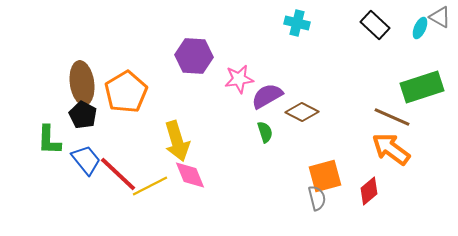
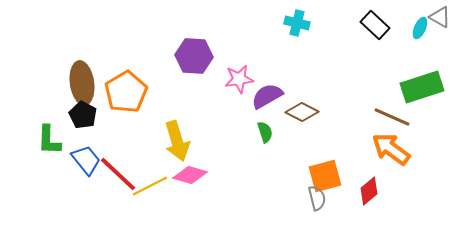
pink diamond: rotated 52 degrees counterclockwise
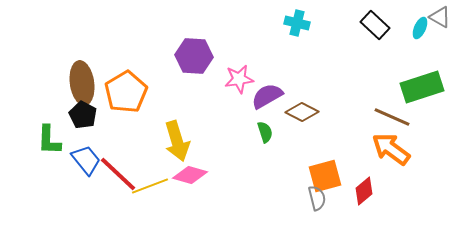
yellow line: rotated 6 degrees clockwise
red diamond: moved 5 px left
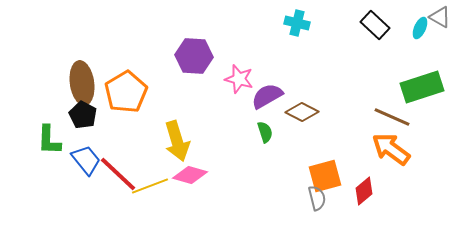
pink star: rotated 24 degrees clockwise
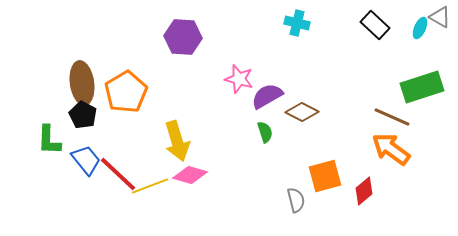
purple hexagon: moved 11 px left, 19 px up
gray semicircle: moved 21 px left, 2 px down
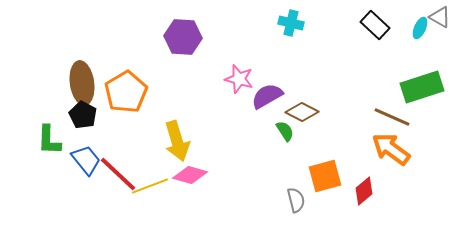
cyan cross: moved 6 px left
green semicircle: moved 20 px right, 1 px up; rotated 15 degrees counterclockwise
